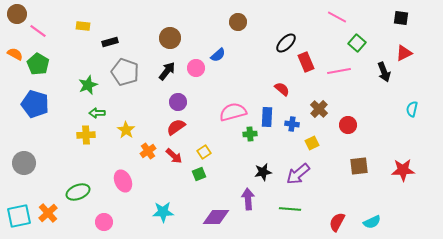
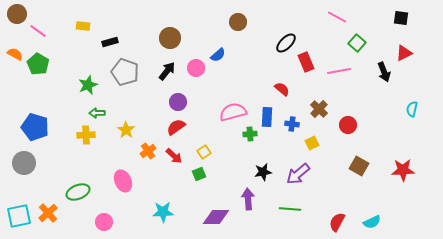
blue pentagon at (35, 104): moved 23 px down
brown square at (359, 166): rotated 36 degrees clockwise
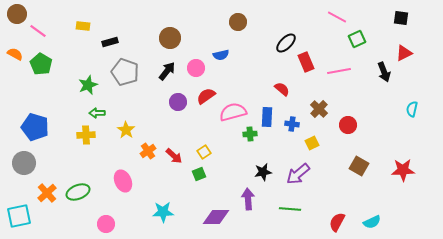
green square at (357, 43): moved 4 px up; rotated 24 degrees clockwise
blue semicircle at (218, 55): moved 3 px right; rotated 28 degrees clockwise
green pentagon at (38, 64): moved 3 px right
red semicircle at (176, 127): moved 30 px right, 31 px up
orange cross at (48, 213): moved 1 px left, 20 px up
pink circle at (104, 222): moved 2 px right, 2 px down
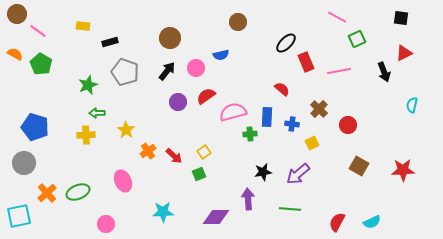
cyan semicircle at (412, 109): moved 4 px up
